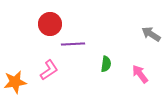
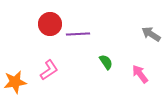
purple line: moved 5 px right, 10 px up
green semicircle: moved 2 px up; rotated 42 degrees counterclockwise
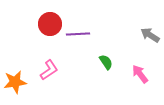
gray arrow: moved 1 px left, 1 px down
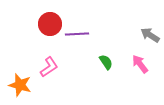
purple line: moved 1 px left
pink L-shape: moved 3 px up
pink arrow: moved 10 px up
orange star: moved 5 px right, 3 px down; rotated 25 degrees clockwise
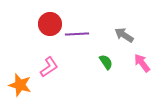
gray arrow: moved 26 px left
pink arrow: moved 2 px right, 1 px up
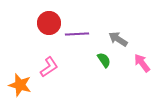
red circle: moved 1 px left, 1 px up
gray arrow: moved 6 px left, 4 px down
green semicircle: moved 2 px left, 2 px up
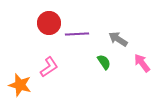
green semicircle: moved 2 px down
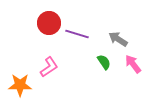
purple line: rotated 20 degrees clockwise
pink arrow: moved 9 px left, 1 px down
orange star: rotated 15 degrees counterclockwise
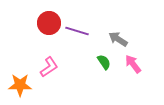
purple line: moved 3 px up
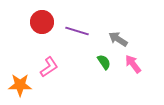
red circle: moved 7 px left, 1 px up
